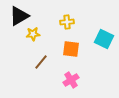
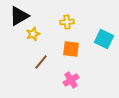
yellow star: rotated 16 degrees counterclockwise
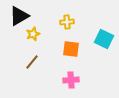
brown line: moved 9 px left
pink cross: rotated 28 degrees clockwise
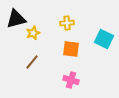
black triangle: moved 3 px left, 3 px down; rotated 15 degrees clockwise
yellow cross: moved 1 px down
yellow star: moved 1 px up
pink cross: rotated 21 degrees clockwise
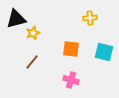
yellow cross: moved 23 px right, 5 px up
cyan square: moved 13 px down; rotated 12 degrees counterclockwise
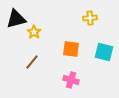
yellow star: moved 1 px right, 1 px up; rotated 16 degrees counterclockwise
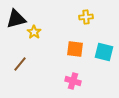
yellow cross: moved 4 px left, 1 px up
orange square: moved 4 px right
brown line: moved 12 px left, 2 px down
pink cross: moved 2 px right, 1 px down
